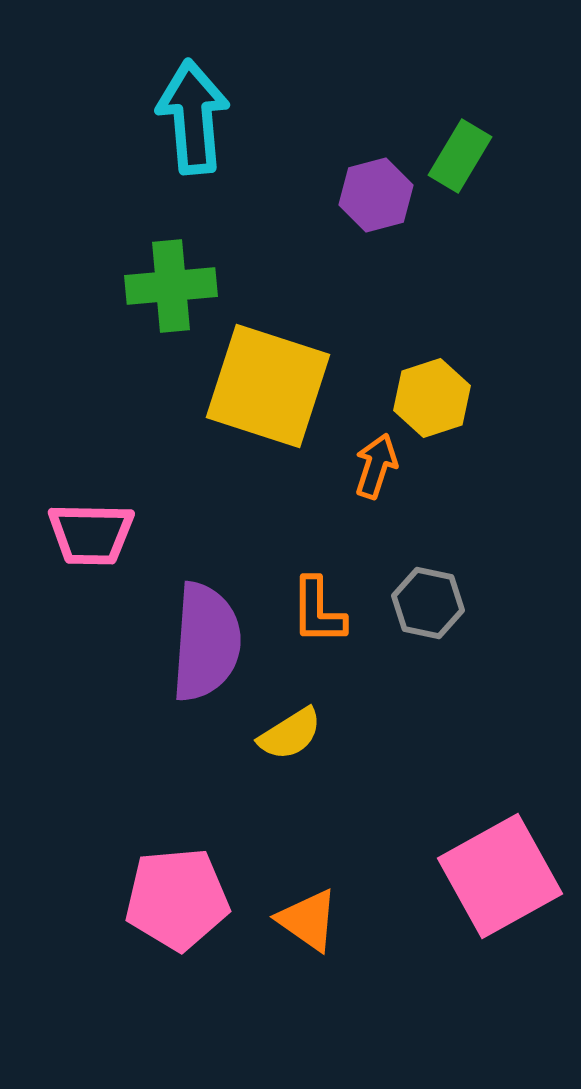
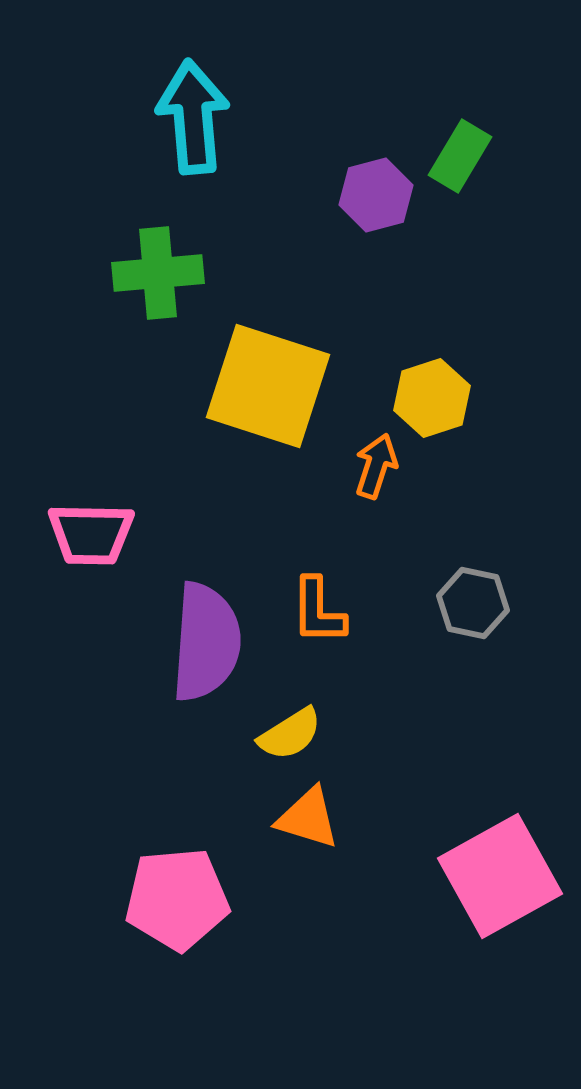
green cross: moved 13 px left, 13 px up
gray hexagon: moved 45 px right
orange triangle: moved 102 px up; rotated 18 degrees counterclockwise
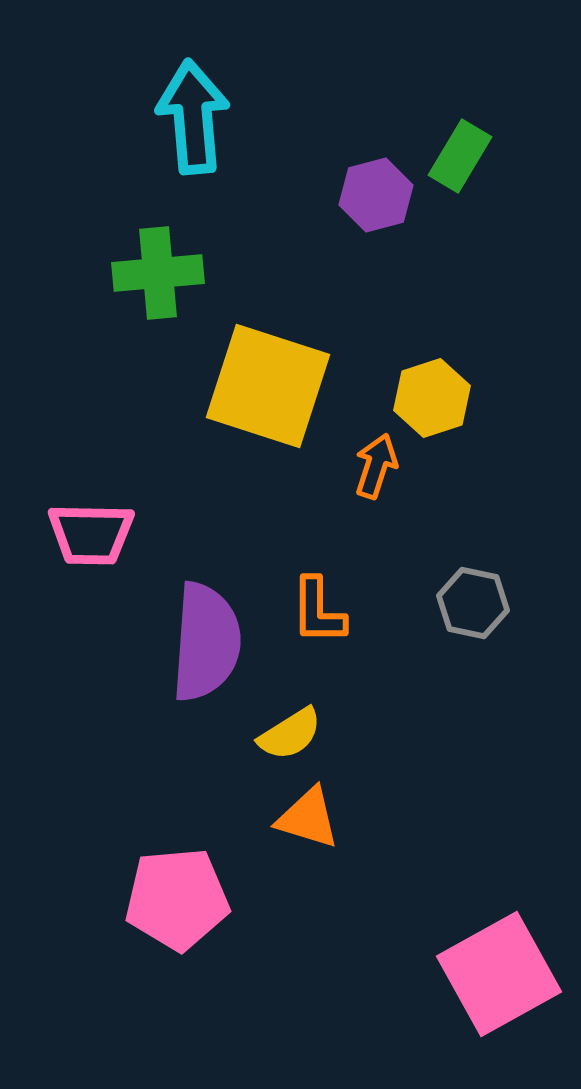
pink square: moved 1 px left, 98 px down
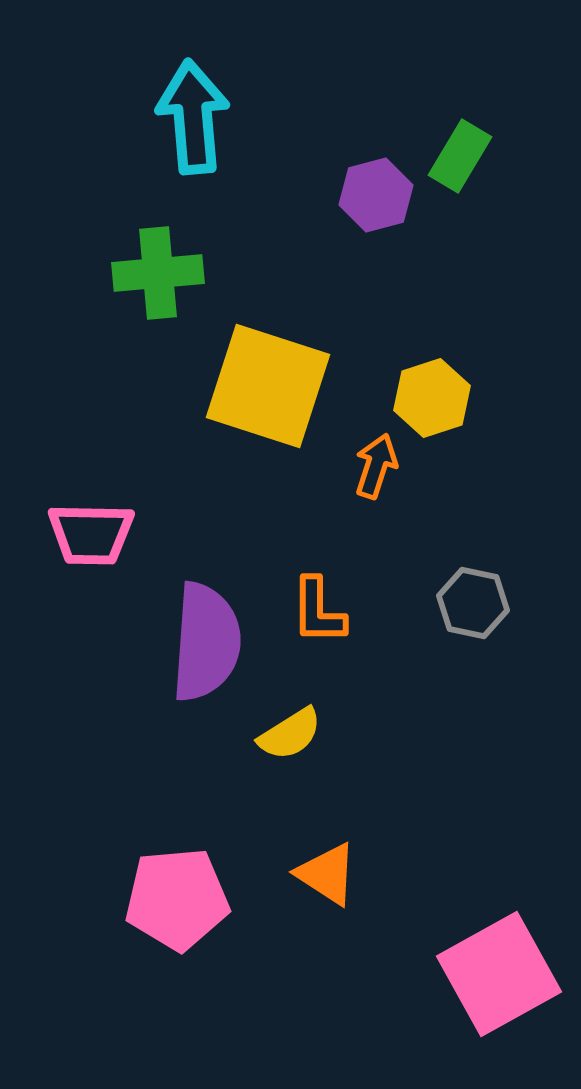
orange triangle: moved 19 px right, 56 px down; rotated 16 degrees clockwise
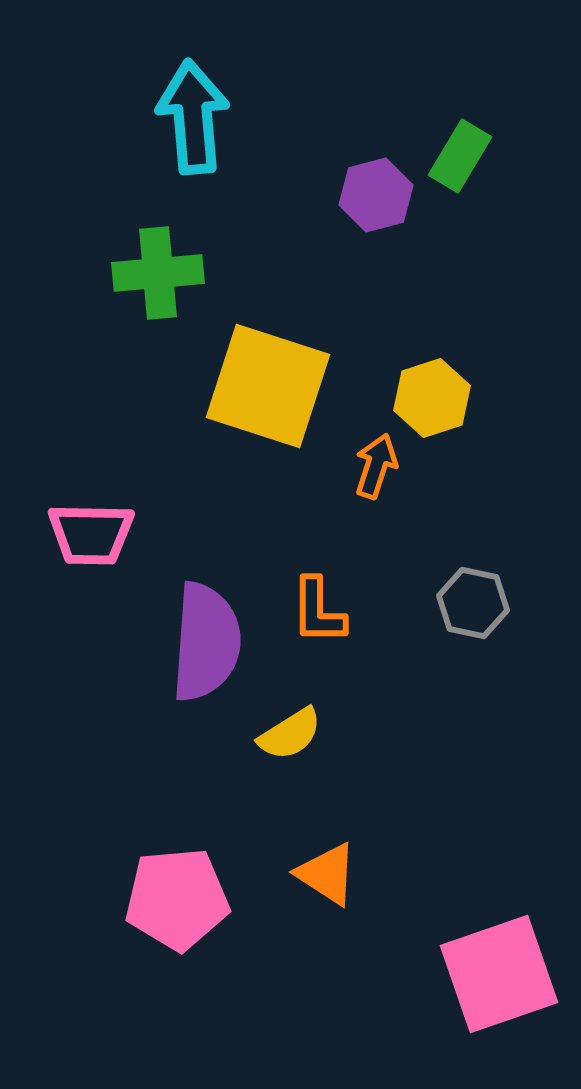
pink square: rotated 10 degrees clockwise
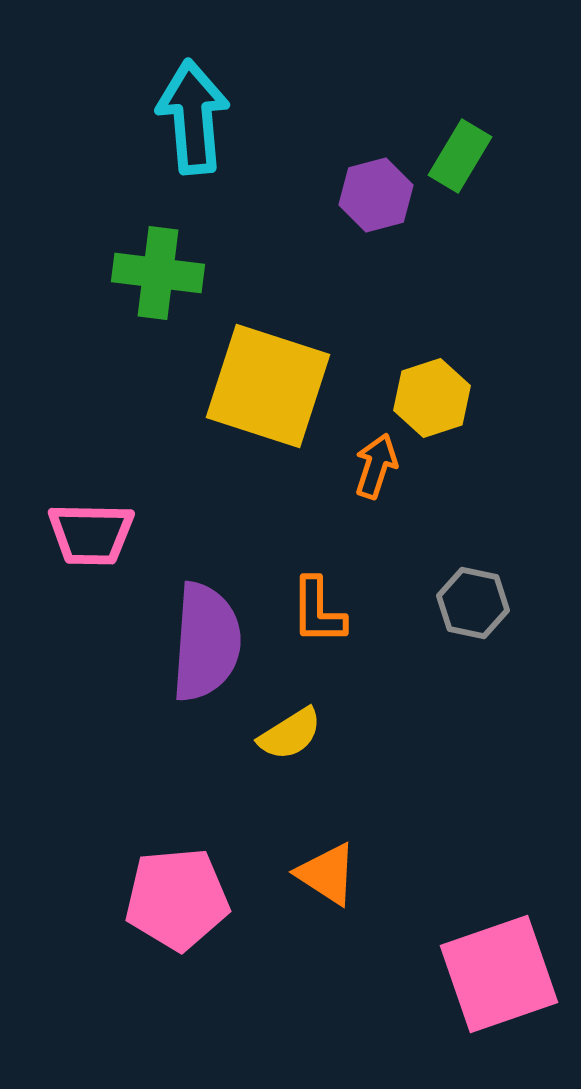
green cross: rotated 12 degrees clockwise
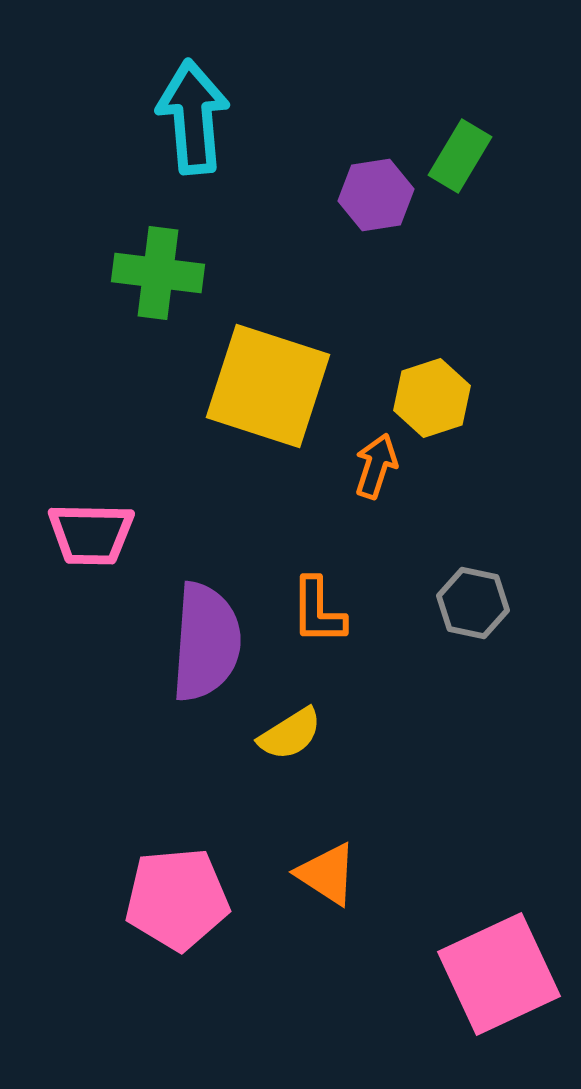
purple hexagon: rotated 6 degrees clockwise
pink square: rotated 6 degrees counterclockwise
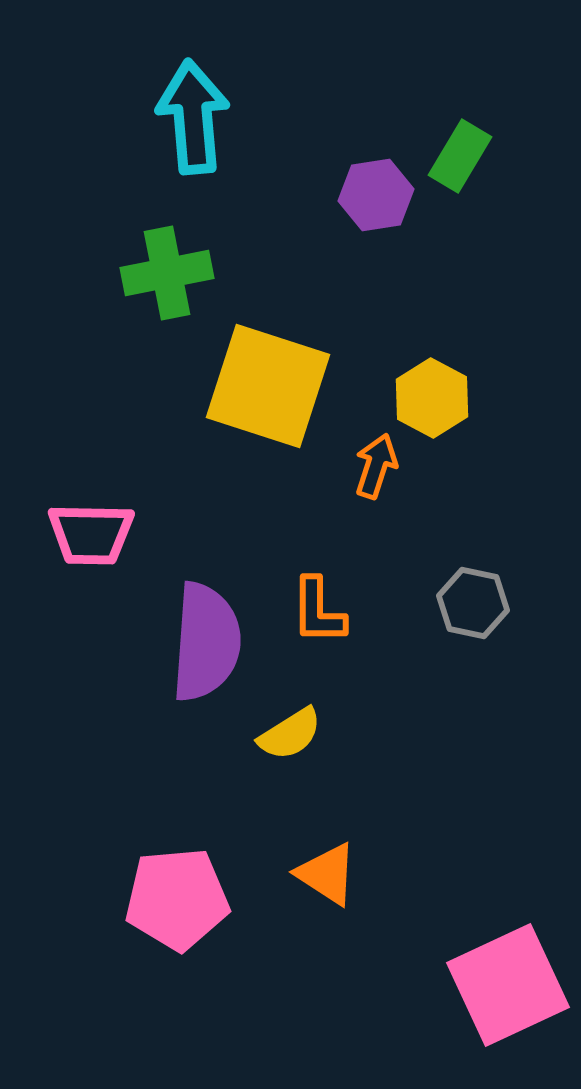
green cross: moved 9 px right; rotated 18 degrees counterclockwise
yellow hexagon: rotated 14 degrees counterclockwise
pink square: moved 9 px right, 11 px down
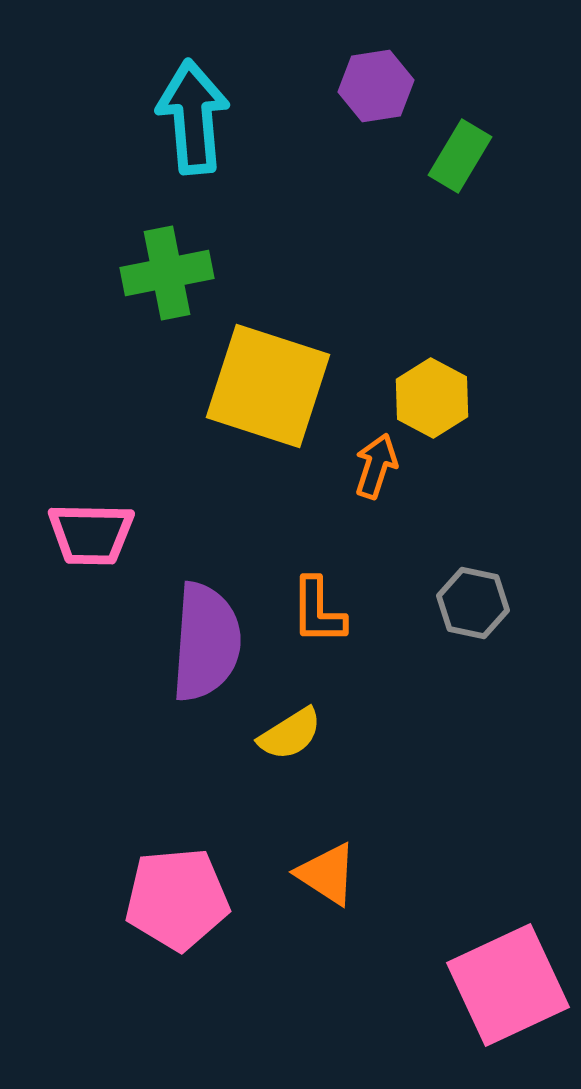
purple hexagon: moved 109 px up
